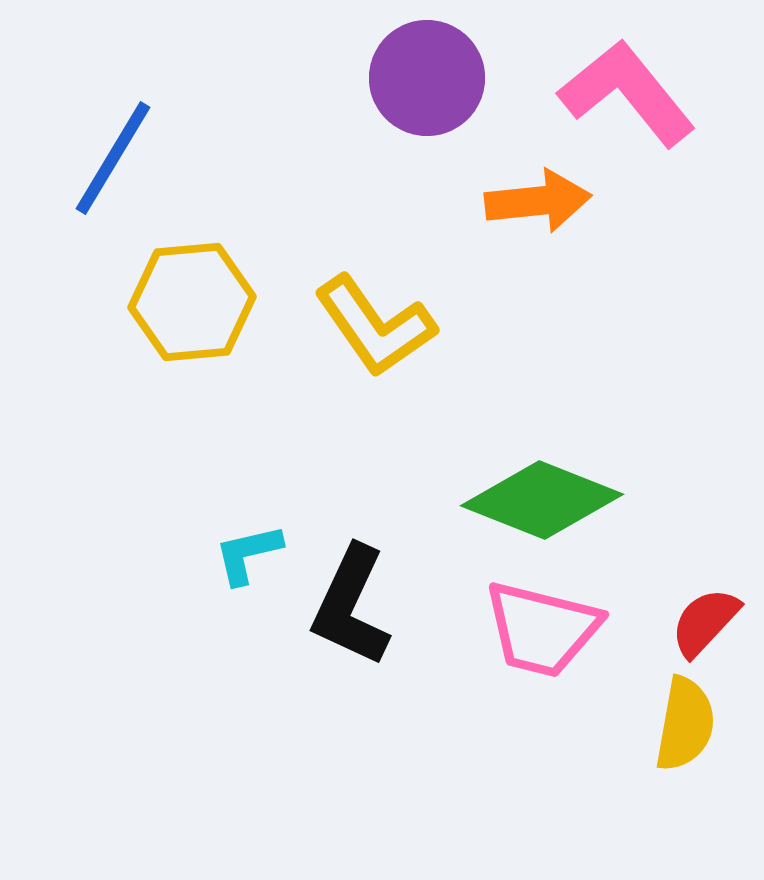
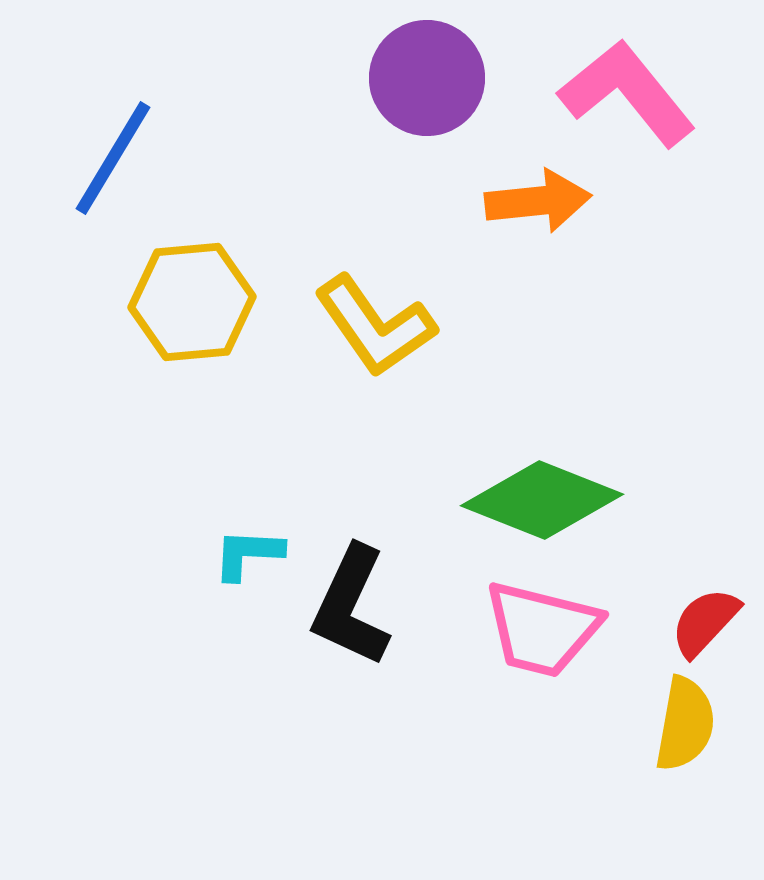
cyan L-shape: rotated 16 degrees clockwise
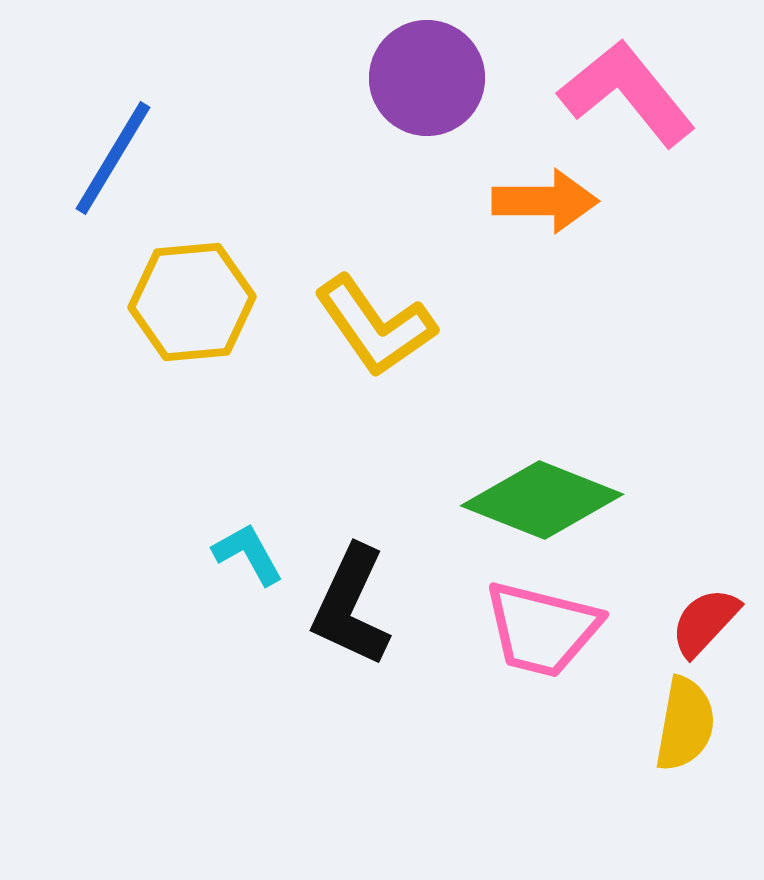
orange arrow: moved 7 px right; rotated 6 degrees clockwise
cyan L-shape: rotated 58 degrees clockwise
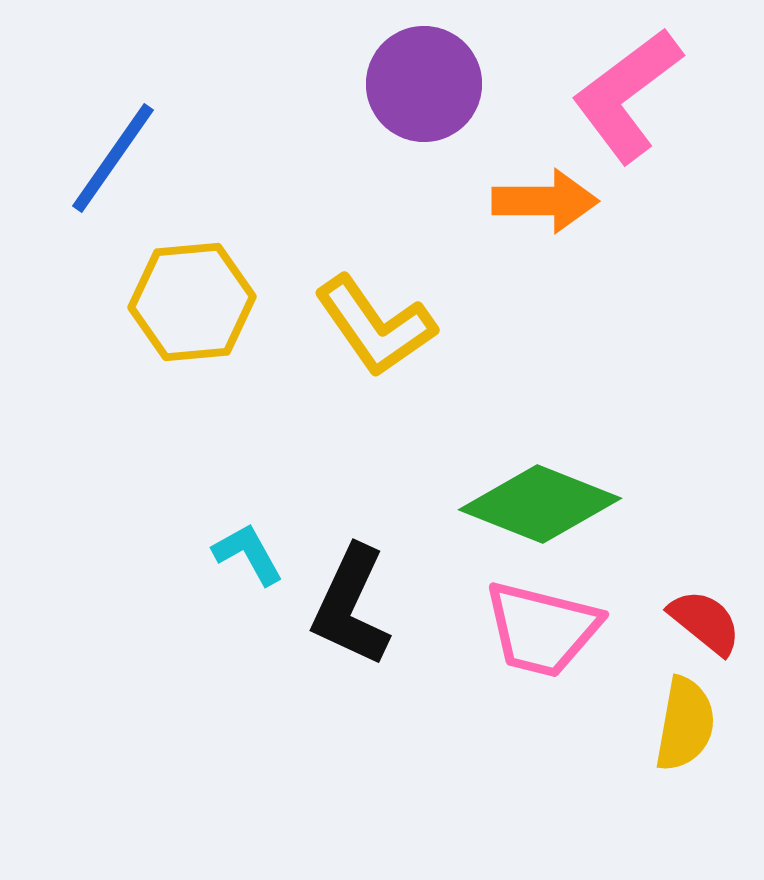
purple circle: moved 3 px left, 6 px down
pink L-shape: moved 2 px down; rotated 88 degrees counterclockwise
blue line: rotated 4 degrees clockwise
green diamond: moved 2 px left, 4 px down
red semicircle: rotated 86 degrees clockwise
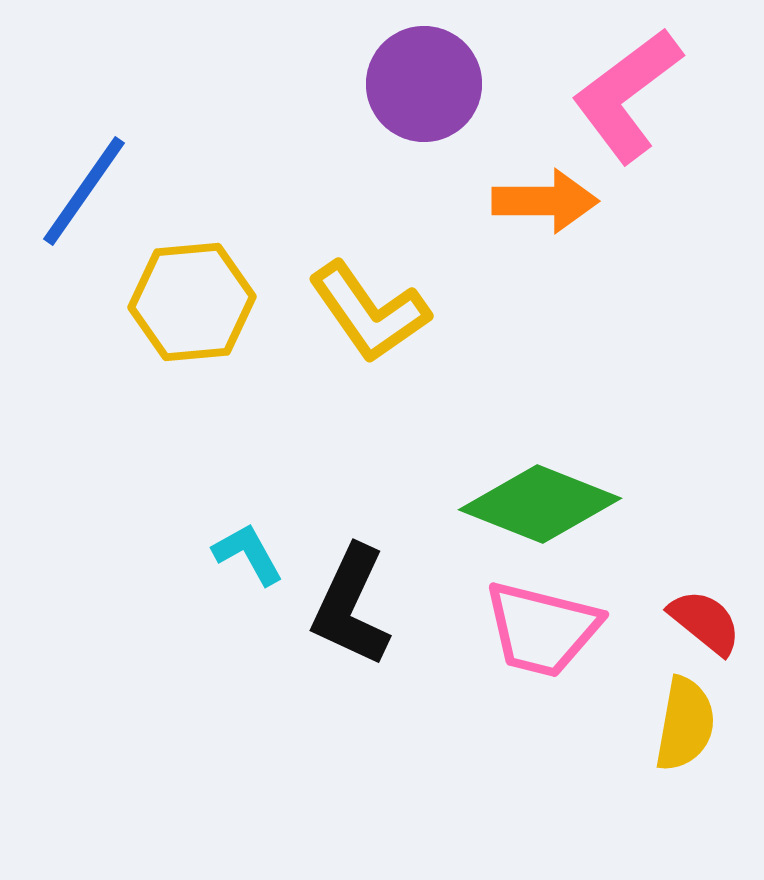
blue line: moved 29 px left, 33 px down
yellow L-shape: moved 6 px left, 14 px up
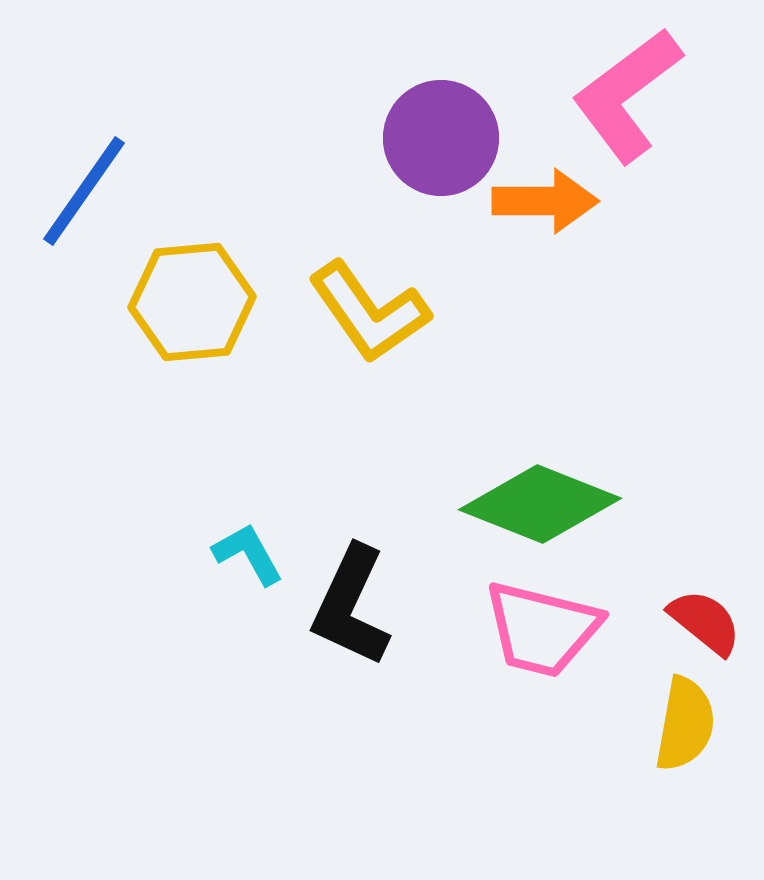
purple circle: moved 17 px right, 54 px down
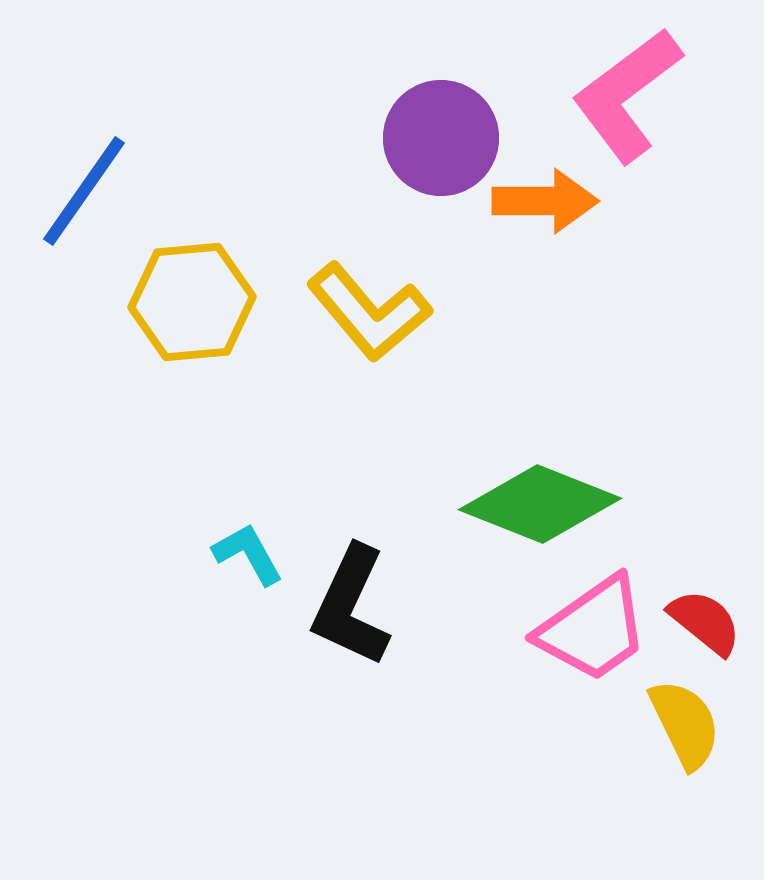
yellow L-shape: rotated 5 degrees counterclockwise
pink trapezoid: moved 51 px right; rotated 49 degrees counterclockwise
yellow semicircle: rotated 36 degrees counterclockwise
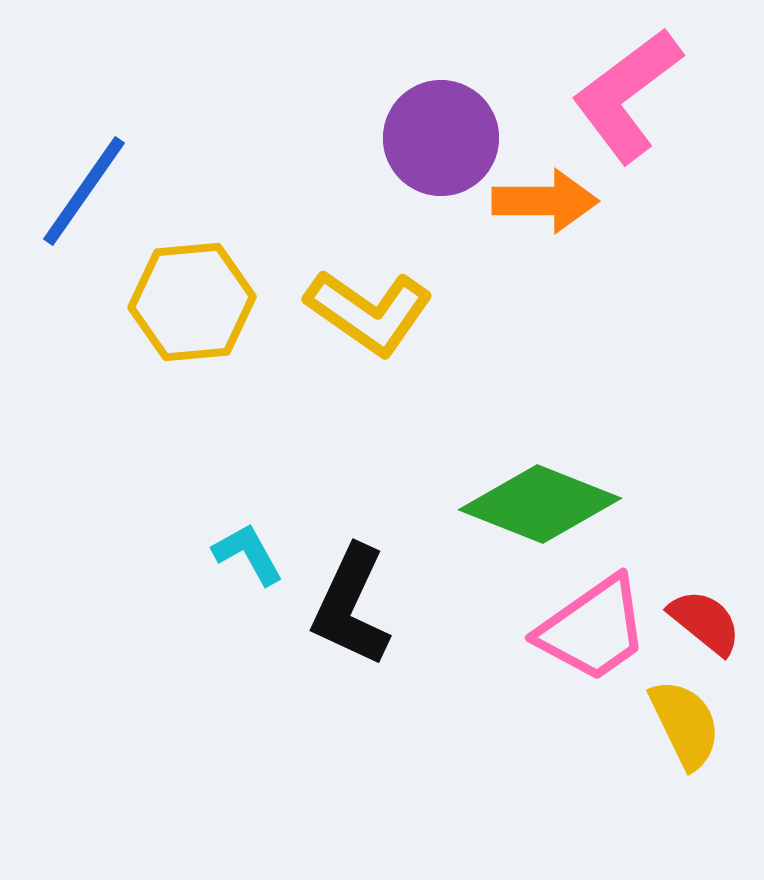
yellow L-shape: rotated 15 degrees counterclockwise
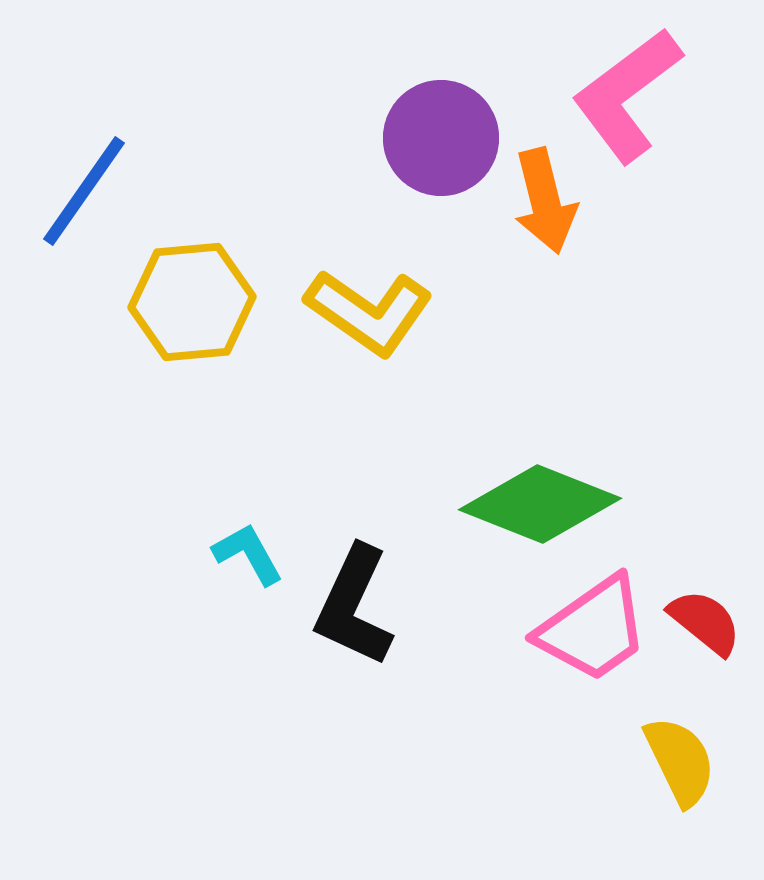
orange arrow: rotated 76 degrees clockwise
black L-shape: moved 3 px right
yellow semicircle: moved 5 px left, 37 px down
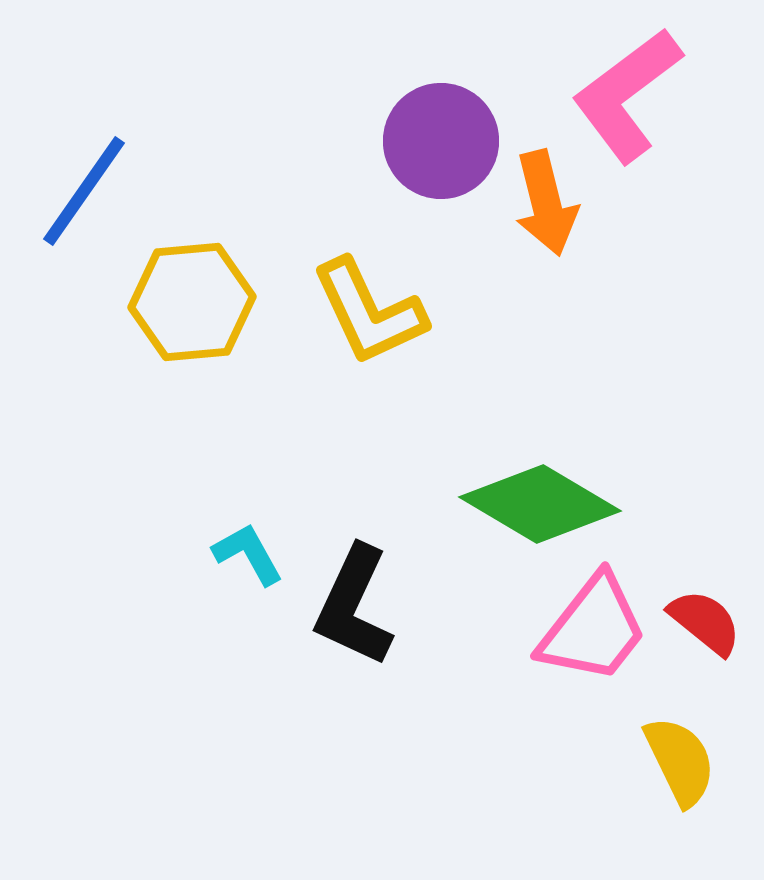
purple circle: moved 3 px down
orange arrow: moved 1 px right, 2 px down
yellow L-shape: rotated 30 degrees clockwise
green diamond: rotated 9 degrees clockwise
pink trapezoid: rotated 17 degrees counterclockwise
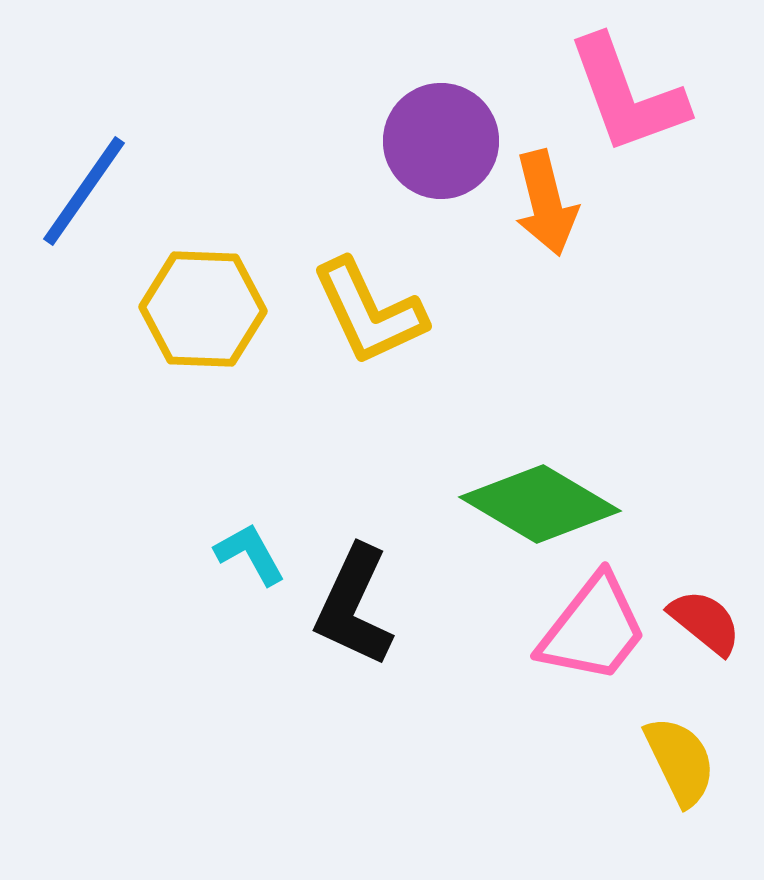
pink L-shape: rotated 73 degrees counterclockwise
yellow hexagon: moved 11 px right, 7 px down; rotated 7 degrees clockwise
cyan L-shape: moved 2 px right
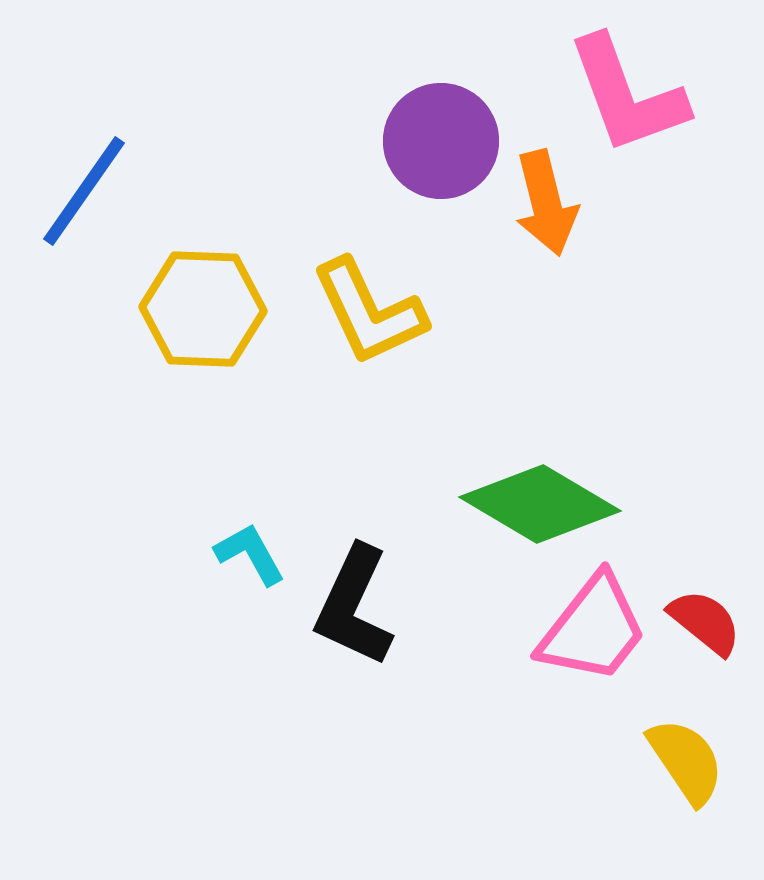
yellow semicircle: moved 6 px right; rotated 8 degrees counterclockwise
